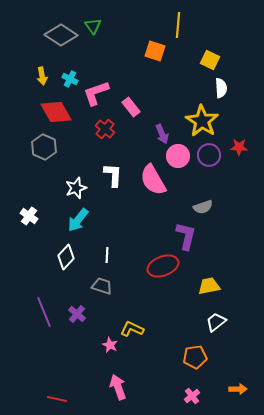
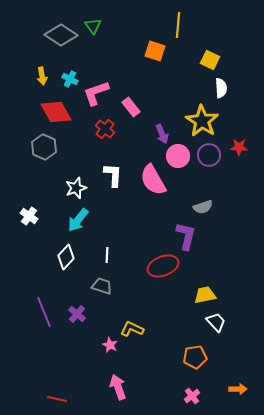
yellow trapezoid: moved 4 px left, 9 px down
white trapezoid: rotated 85 degrees clockwise
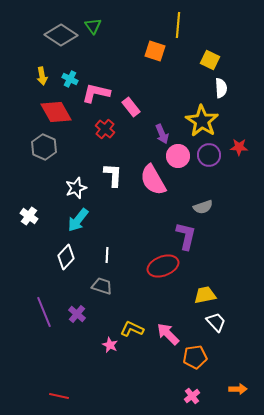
pink L-shape: rotated 32 degrees clockwise
pink arrow: moved 50 px right, 53 px up; rotated 25 degrees counterclockwise
red line: moved 2 px right, 3 px up
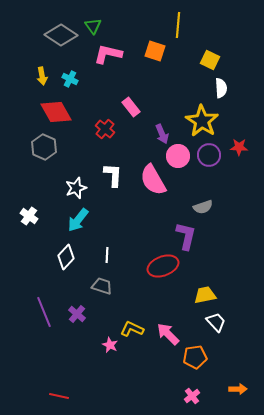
pink L-shape: moved 12 px right, 39 px up
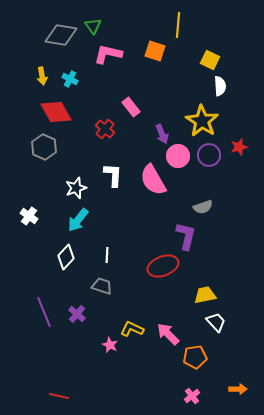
gray diamond: rotated 24 degrees counterclockwise
white semicircle: moved 1 px left, 2 px up
red star: rotated 18 degrees counterclockwise
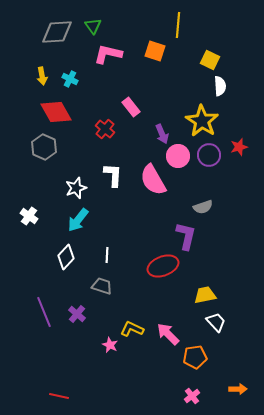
gray diamond: moved 4 px left, 3 px up; rotated 12 degrees counterclockwise
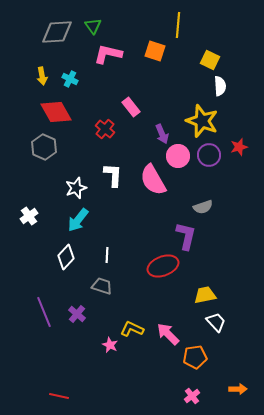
yellow star: rotated 12 degrees counterclockwise
white cross: rotated 18 degrees clockwise
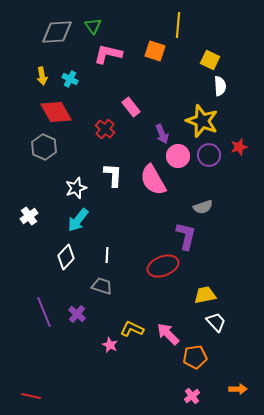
red line: moved 28 px left
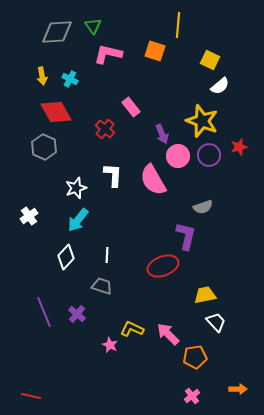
white semicircle: rotated 54 degrees clockwise
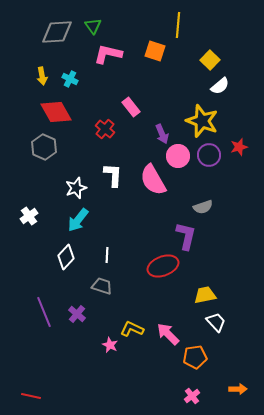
yellow square: rotated 18 degrees clockwise
